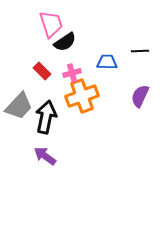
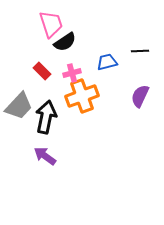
blue trapezoid: rotated 15 degrees counterclockwise
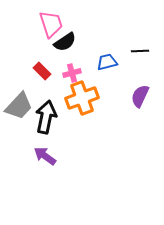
orange cross: moved 2 px down
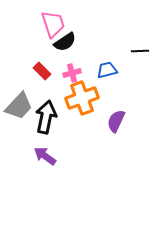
pink trapezoid: moved 2 px right
blue trapezoid: moved 8 px down
purple semicircle: moved 24 px left, 25 px down
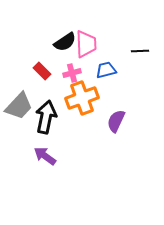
pink trapezoid: moved 33 px right, 20 px down; rotated 16 degrees clockwise
blue trapezoid: moved 1 px left
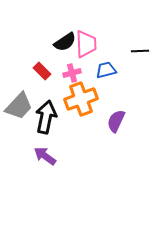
orange cross: moved 1 px left, 1 px down
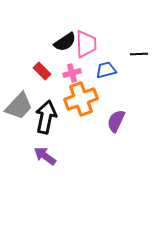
black line: moved 1 px left, 3 px down
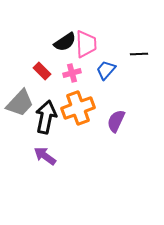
blue trapezoid: rotated 35 degrees counterclockwise
orange cross: moved 3 px left, 9 px down
gray trapezoid: moved 1 px right, 3 px up
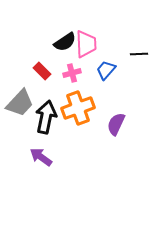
purple semicircle: moved 3 px down
purple arrow: moved 4 px left, 1 px down
